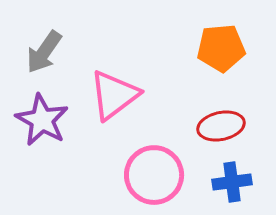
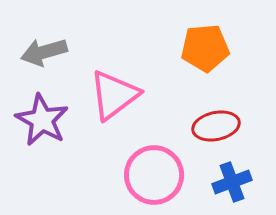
orange pentagon: moved 16 px left
gray arrow: rotated 39 degrees clockwise
red ellipse: moved 5 px left
blue cross: rotated 12 degrees counterclockwise
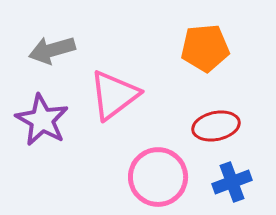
gray arrow: moved 8 px right, 2 px up
pink circle: moved 4 px right, 2 px down
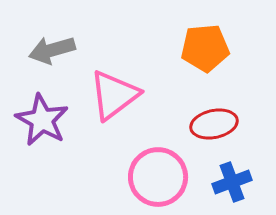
red ellipse: moved 2 px left, 2 px up
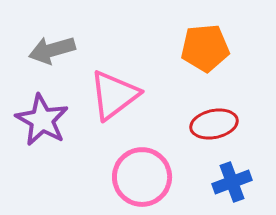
pink circle: moved 16 px left
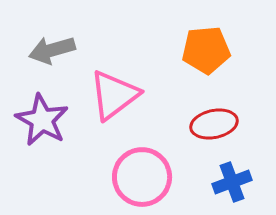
orange pentagon: moved 1 px right, 2 px down
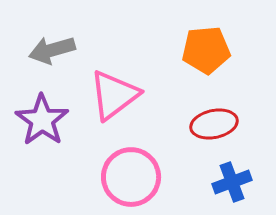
purple star: rotated 6 degrees clockwise
pink circle: moved 11 px left
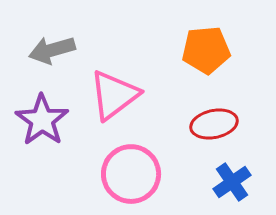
pink circle: moved 3 px up
blue cross: rotated 15 degrees counterclockwise
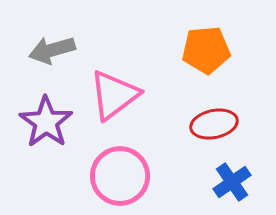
purple star: moved 4 px right, 2 px down
pink circle: moved 11 px left, 2 px down
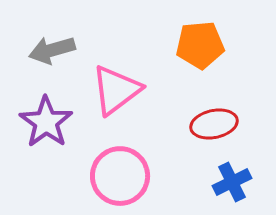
orange pentagon: moved 6 px left, 5 px up
pink triangle: moved 2 px right, 5 px up
blue cross: rotated 9 degrees clockwise
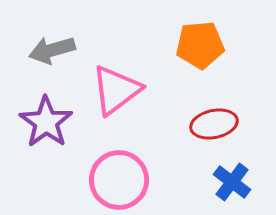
pink circle: moved 1 px left, 4 px down
blue cross: rotated 27 degrees counterclockwise
